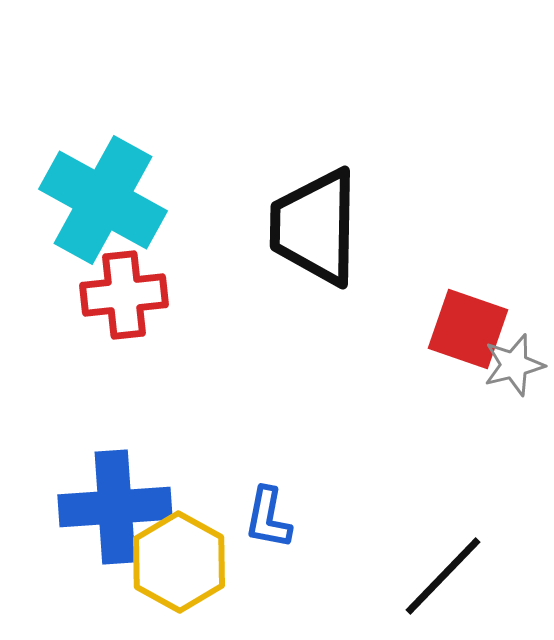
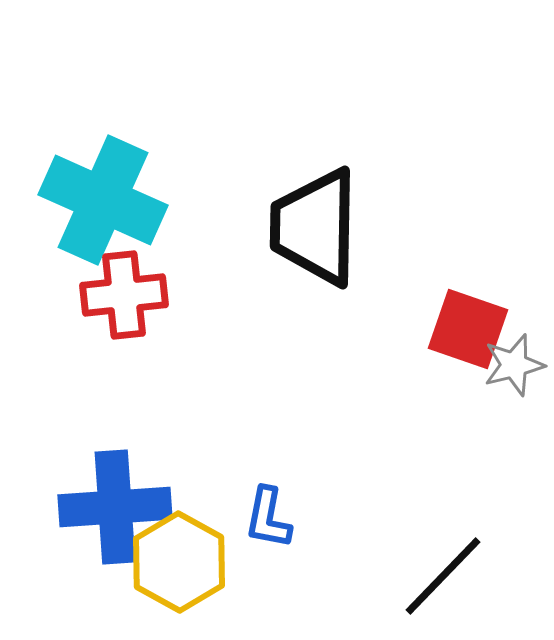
cyan cross: rotated 5 degrees counterclockwise
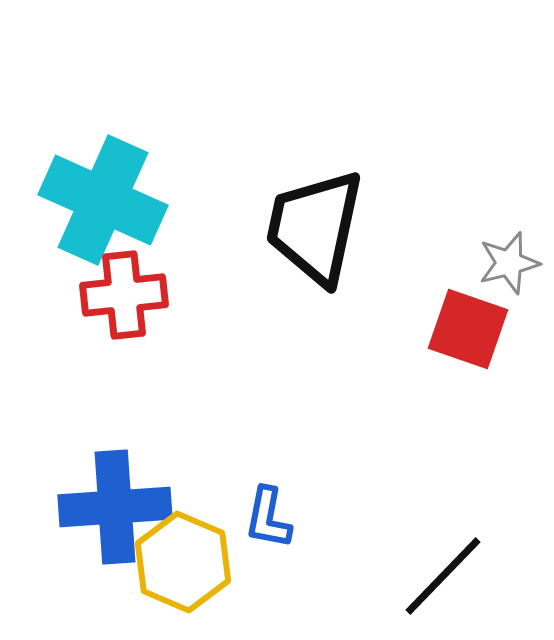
black trapezoid: rotated 11 degrees clockwise
gray star: moved 5 px left, 102 px up
yellow hexagon: moved 4 px right; rotated 6 degrees counterclockwise
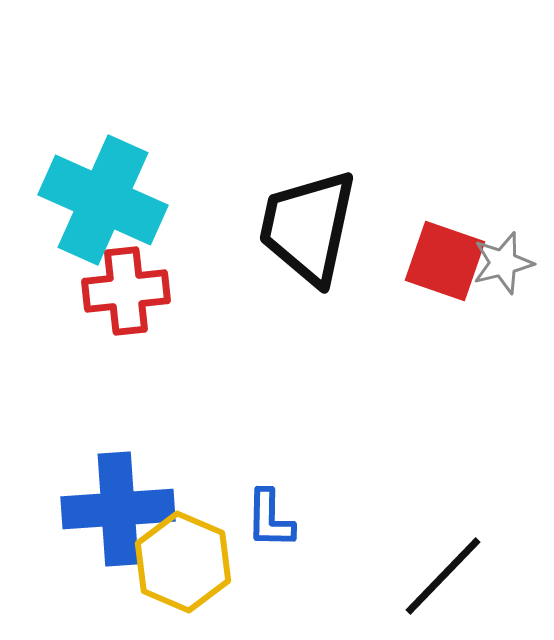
black trapezoid: moved 7 px left
gray star: moved 6 px left
red cross: moved 2 px right, 4 px up
red square: moved 23 px left, 68 px up
blue cross: moved 3 px right, 2 px down
blue L-shape: moved 2 px right, 1 px down; rotated 10 degrees counterclockwise
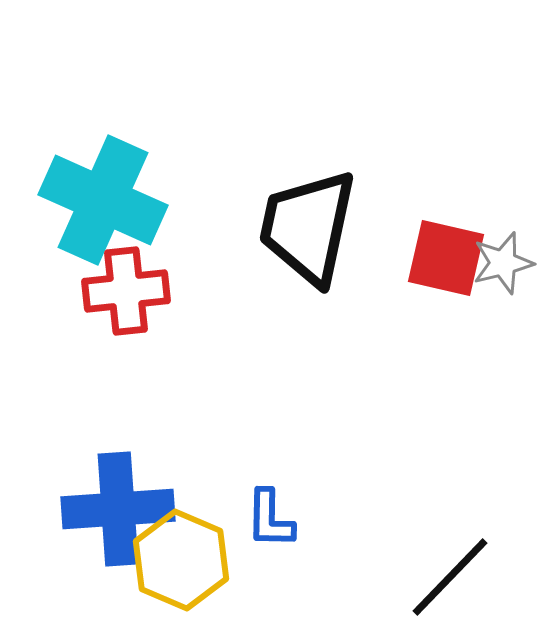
red square: moved 1 px right, 3 px up; rotated 6 degrees counterclockwise
yellow hexagon: moved 2 px left, 2 px up
black line: moved 7 px right, 1 px down
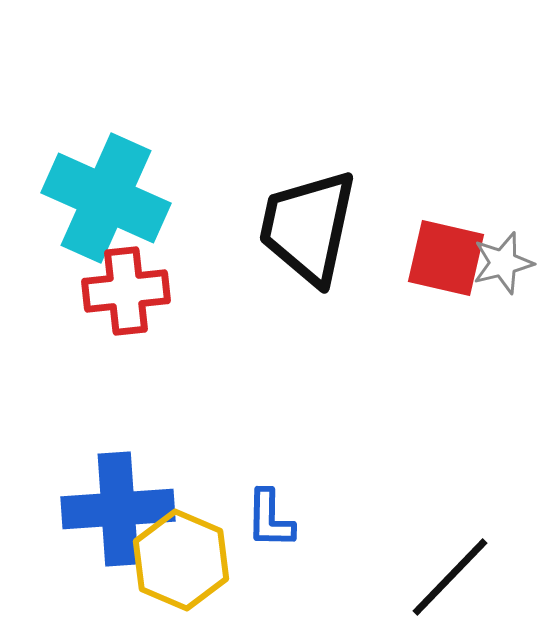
cyan cross: moved 3 px right, 2 px up
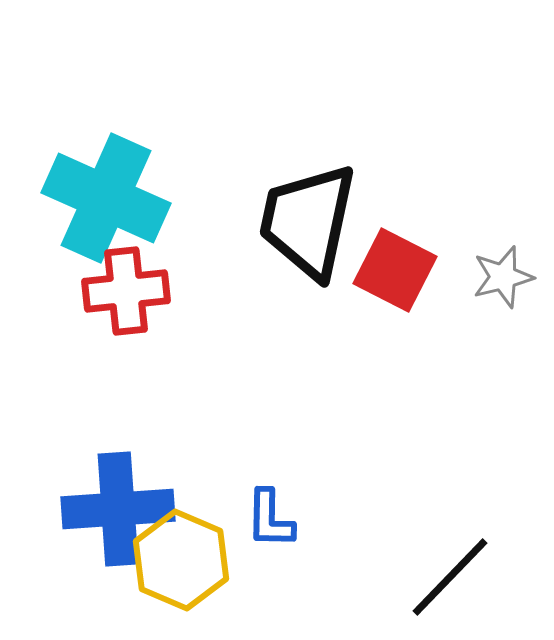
black trapezoid: moved 6 px up
red square: moved 51 px left, 12 px down; rotated 14 degrees clockwise
gray star: moved 14 px down
